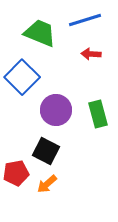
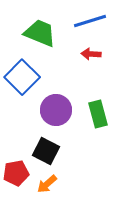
blue line: moved 5 px right, 1 px down
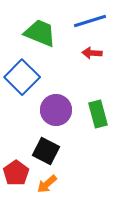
red arrow: moved 1 px right, 1 px up
red pentagon: rotated 25 degrees counterclockwise
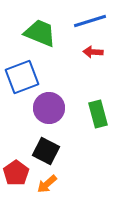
red arrow: moved 1 px right, 1 px up
blue square: rotated 24 degrees clockwise
purple circle: moved 7 px left, 2 px up
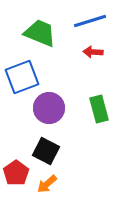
green rectangle: moved 1 px right, 5 px up
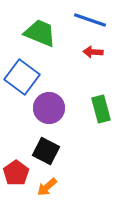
blue line: moved 1 px up; rotated 36 degrees clockwise
blue square: rotated 32 degrees counterclockwise
green rectangle: moved 2 px right
orange arrow: moved 3 px down
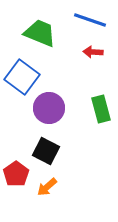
red pentagon: moved 1 px down
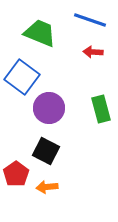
orange arrow: rotated 35 degrees clockwise
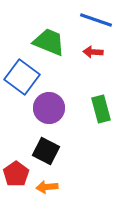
blue line: moved 6 px right
green trapezoid: moved 9 px right, 9 px down
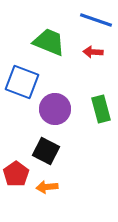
blue square: moved 5 px down; rotated 16 degrees counterclockwise
purple circle: moved 6 px right, 1 px down
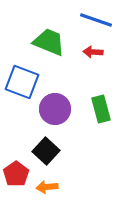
black square: rotated 16 degrees clockwise
